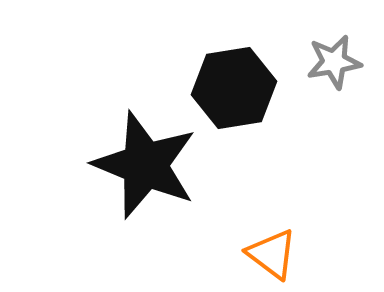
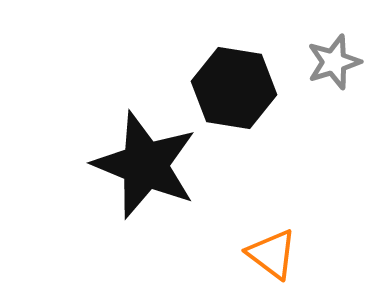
gray star: rotated 8 degrees counterclockwise
black hexagon: rotated 18 degrees clockwise
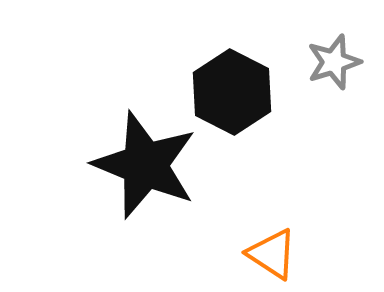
black hexagon: moved 2 px left, 4 px down; rotated 18 degrees clockwise
orange triangle: rotated 4 degrees counterclockwise
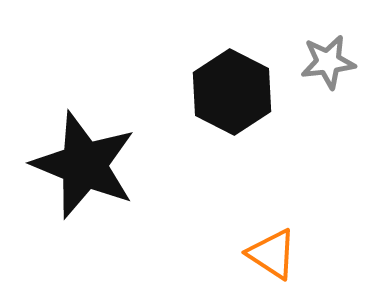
gray star: moved 6 px left; rotated 10 degrees clockwise
black star: moved 61 px left
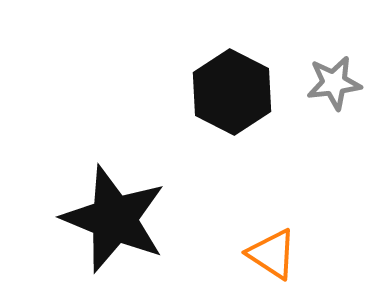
gray star: moved 6 px right, 21 px down
black star: moved 30 px right, 54 px down
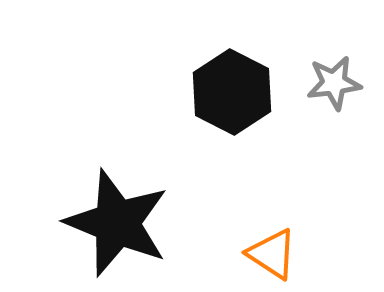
black star: moved 3 px right, 4 px down
